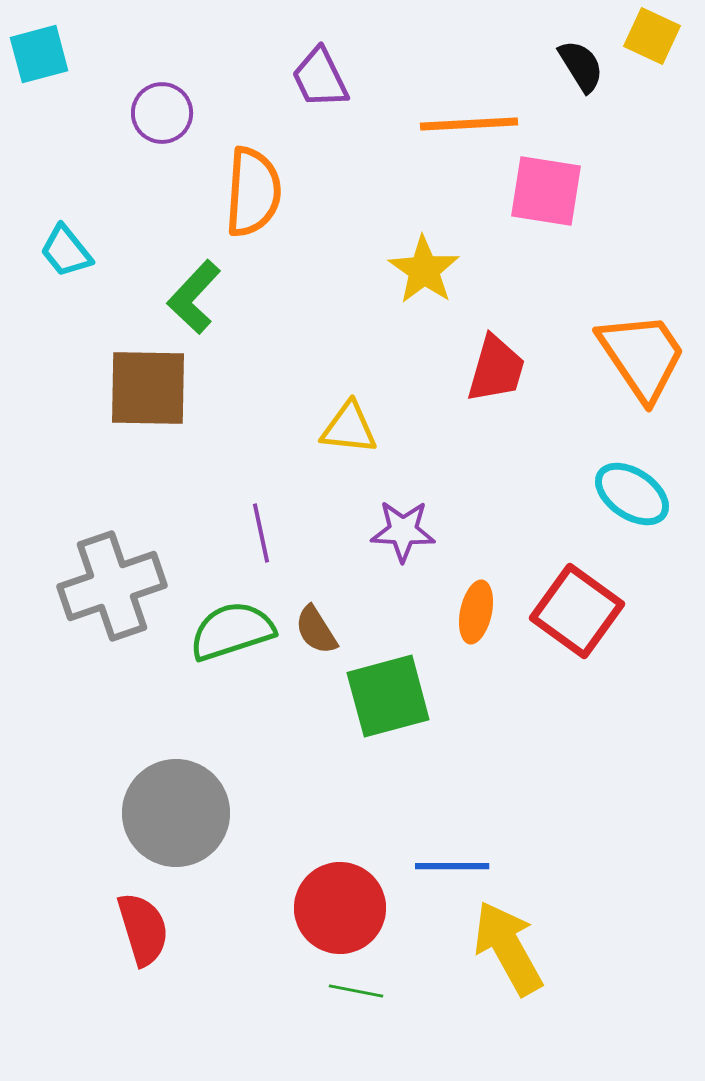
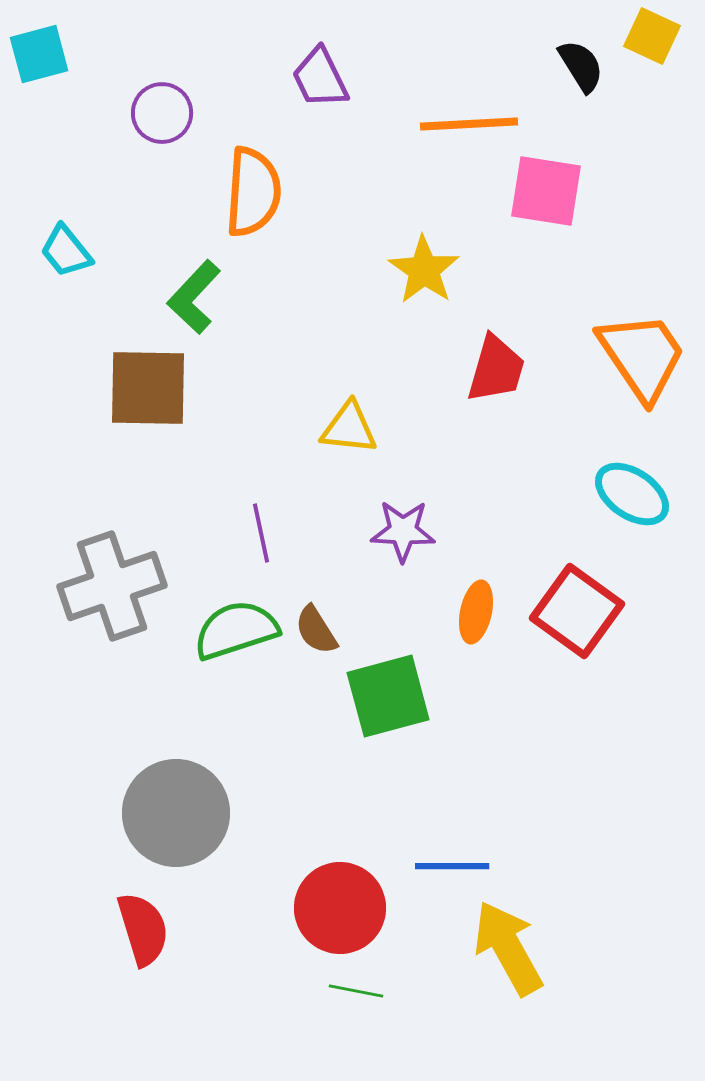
green semicircle: moved 4 px right, 1 px up
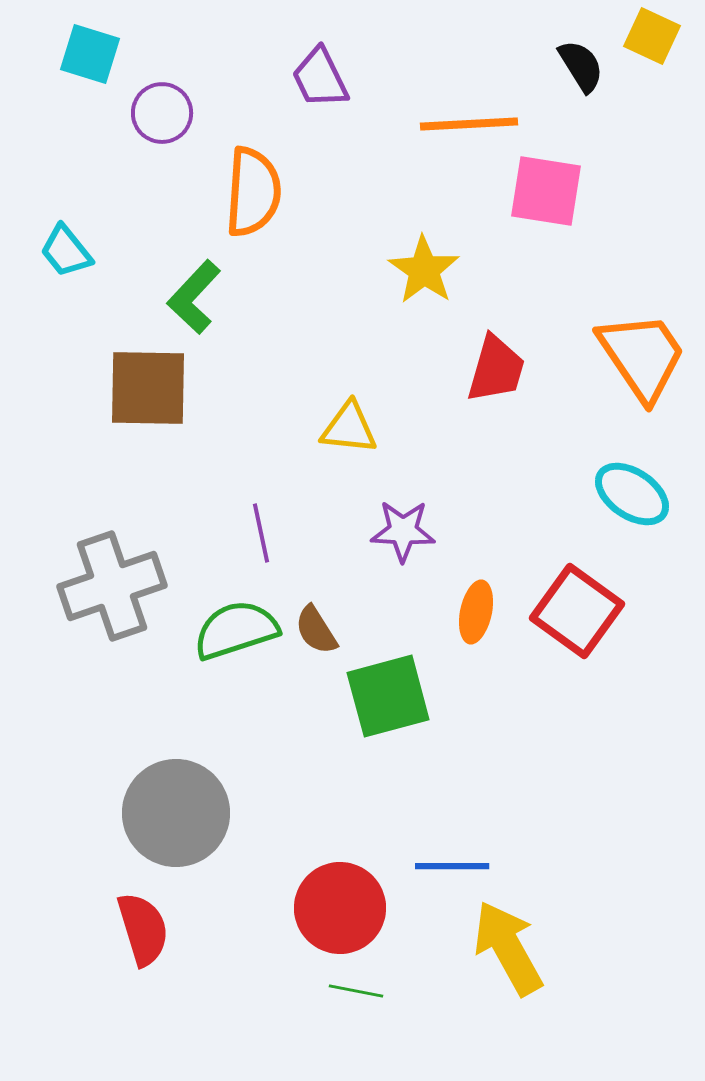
cyan square: moved 51 px right; rotated 32 degrees clockwise
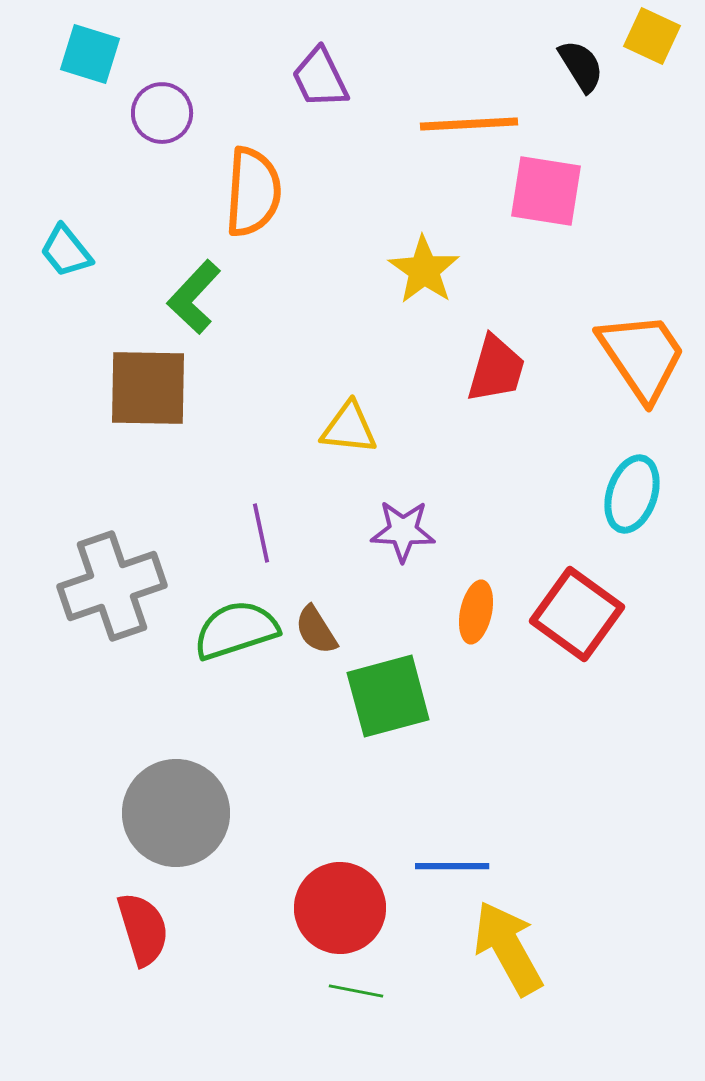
cyan ellipse: rotated 74 degrees clockwise
red square: moved 3 px down
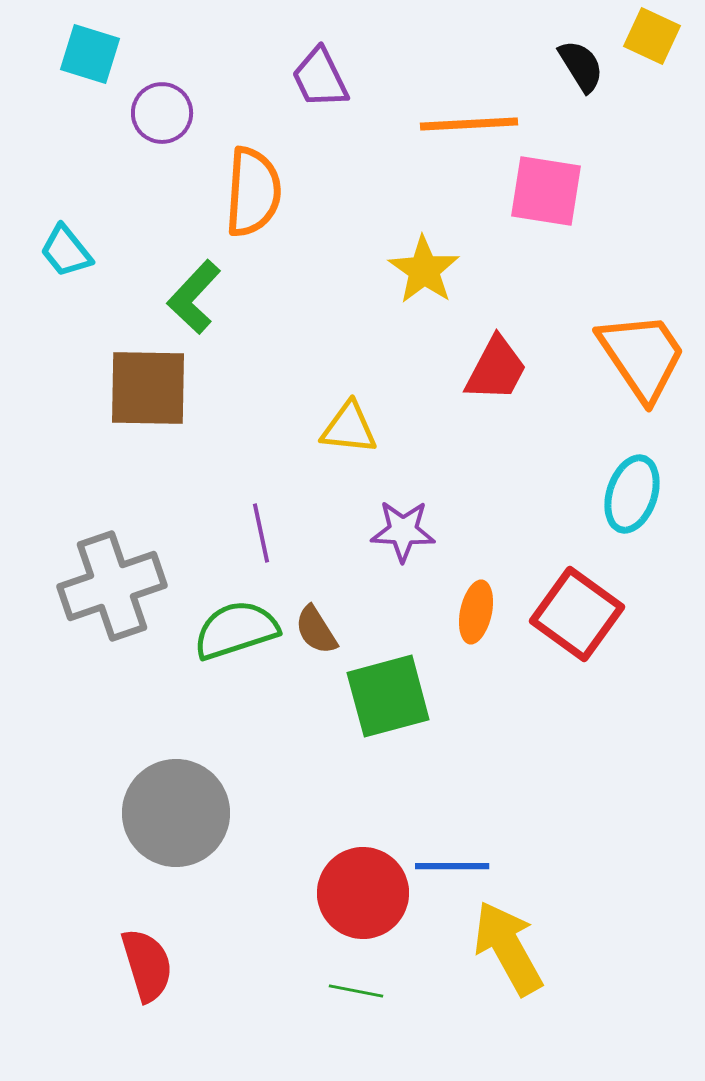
red trapezoid: rotated 12 degrees clockwise
red circle: moved 23 px right, 15 px up
red semicircle: moved 4 px right, 36 px down
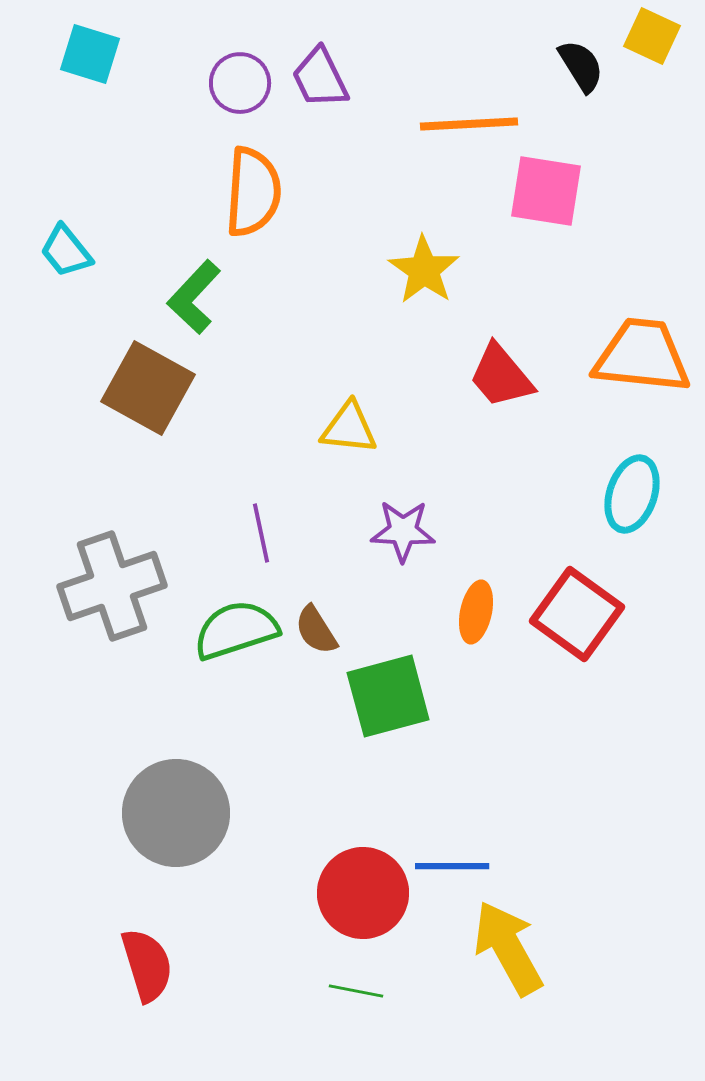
purple circle: moved 78 px right, 30 px up
orange trapezoid: rotated 50 degrees counterclockwise
red trapezoid: moved 5 px right, 7 px down; rotated 112 degrees clockwise
brown square: rotated 28 degrees clockwise
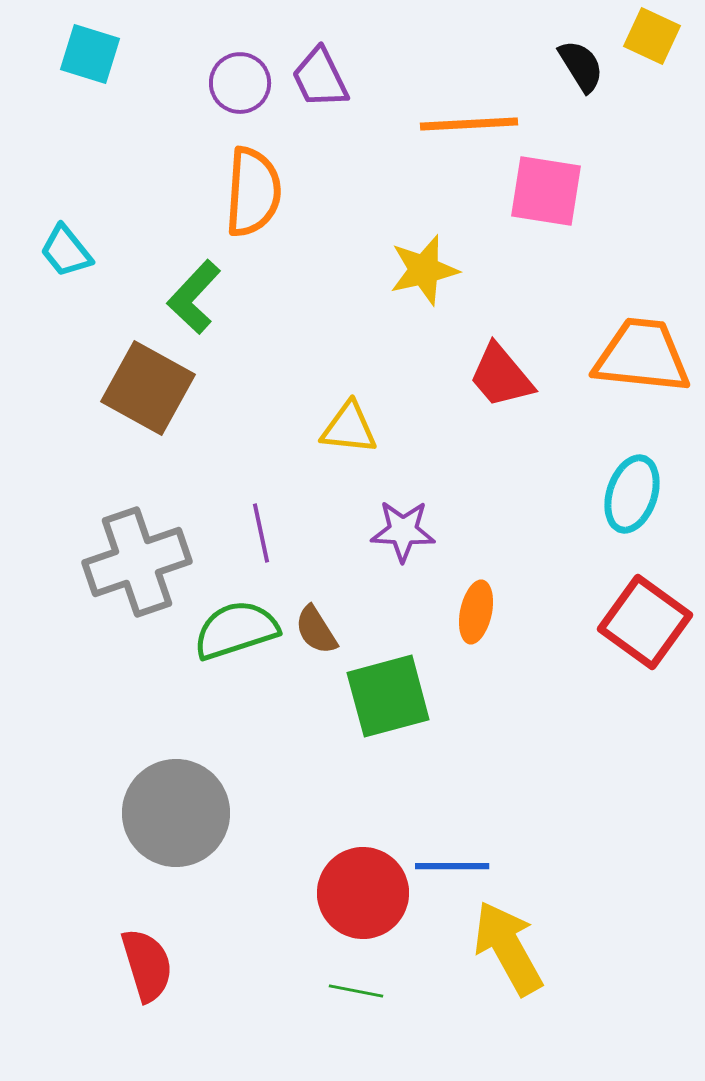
yellow star: rotated 24 degrees clockwise
gray cross: moved 25 px right, 24 px up
red square: moved 68 px right, 8 px down
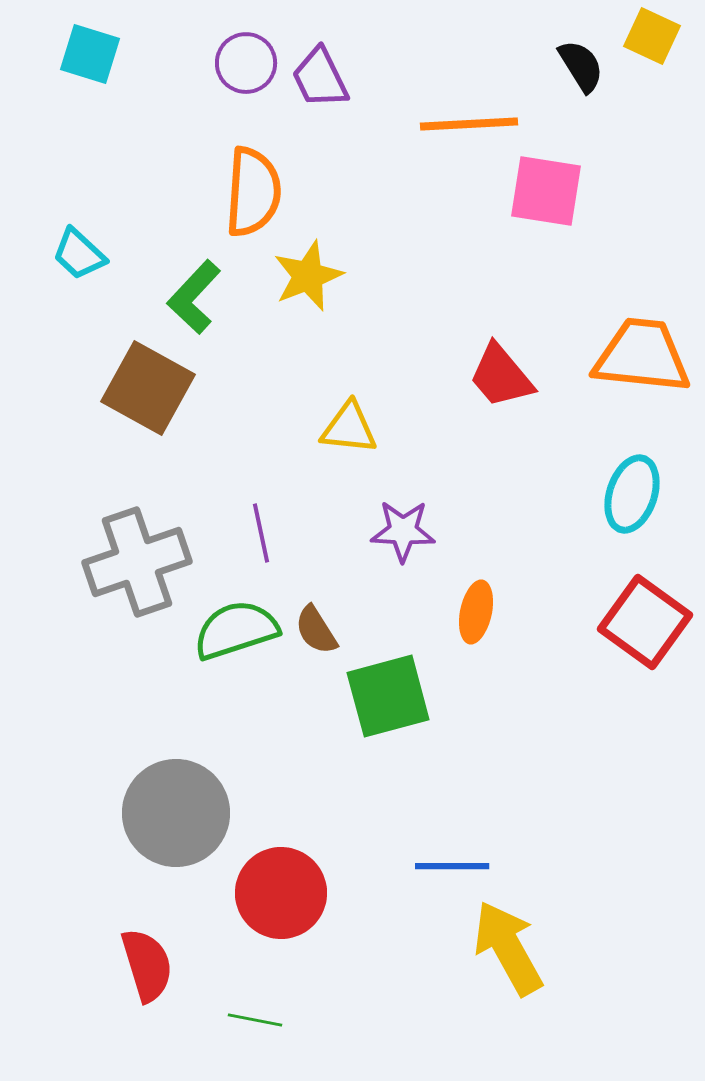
purple circle: moved 6 px right, 20 px up
cyan trapezoid: moved 13 px right, 3 px down; rotated 8 degrees counterclockwise
yellow star: moved 116 px left, 6 px down; rotated 8 degrees counterclockwise
red circle: moved 82 px left
green line: moved 101 px left, 29 px down
